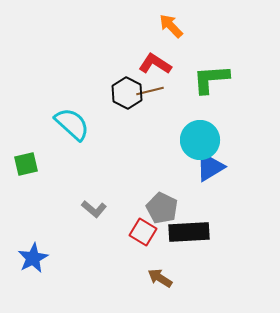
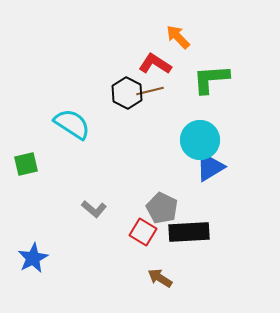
orange arrow: moved 7 px right, 11 px down
cyan semicircle: rotated 9 degrees counterclockwise
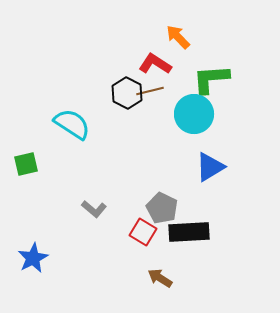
cyan circle: moved 6 px left, 26 px up
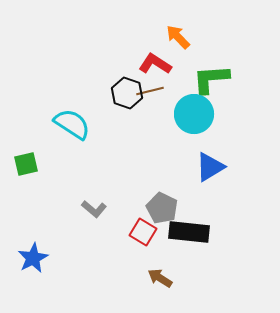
black hexagon: rotated 8 degrees counterclockwise
black rectangle: rotated 9 degrees clockwise
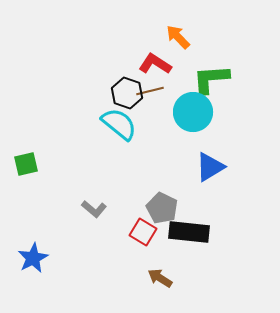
cyan circle: moved 1 px left, 2 px up
cyan semicircle: moved 47 px right; rotated 6 degrees clockwise
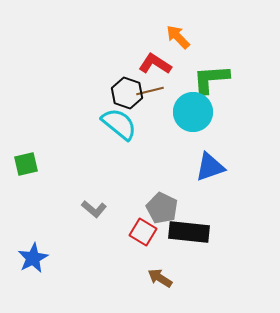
blue triangle: rotated 12 degrees clockwise
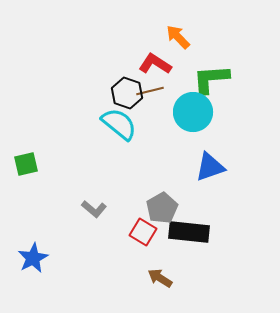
gray pentagon: rotated 16 degrees clockwise
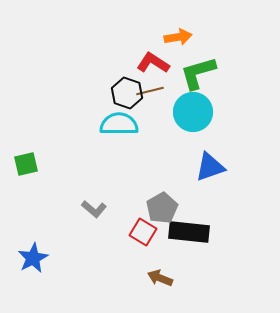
orange arrow: rotated 124 degrees clockwise
red L-shape: moved 2 px left, 1 px up
green L-shape: moved 13 px left, 6 px up; rotated 12 degrees counterclockwise
cyan semicircle: rotated 39 degrees counterclockwise
brown arrow: rotated 10 degrees counterclockwise
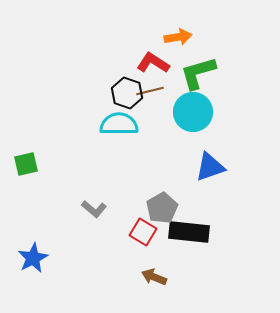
brown arrow: moved 6 px left, 1 px up
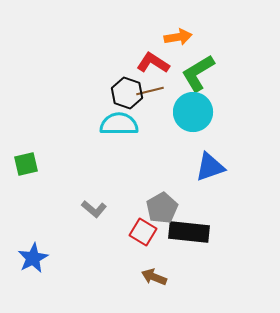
green L-shape: rotated 15 degrees counterclockwise
